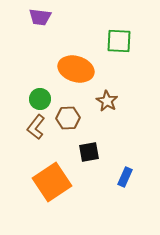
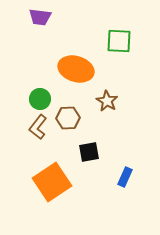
brown L-shape: moved 2 px right
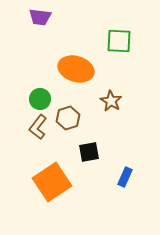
brown star: moved 4 px right
brown hexagon: rotated 15 degrees counterclockwise
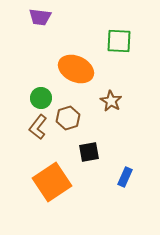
orange ellipse: rotated 8 degrees clockwise
green circle: moved 1 px right, 1 px up
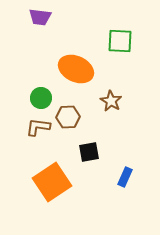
green square: moved 1 px right
brown hexagon: moved 1 px up; rotated 15 degrees clockwise
brown L-shape: rotated 60 degrees clockwise
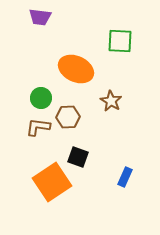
black square: moved 11 px left, 5 px down; rotated 30 degrees clockwise
